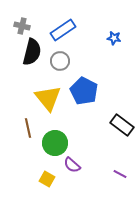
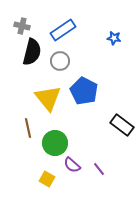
purple line: moved 21 px left, 5 px up; rotated 24 degrees clockwise
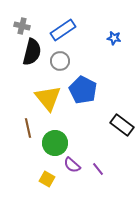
blue pentagon: moved 1 px left, 1 px up
purple line: moved 1 px left
